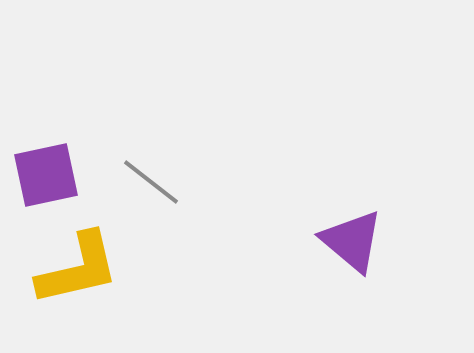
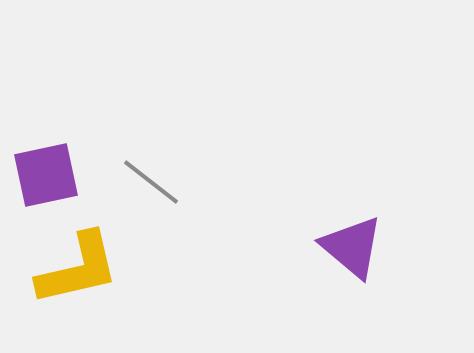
purple triangle: moved 6 px down
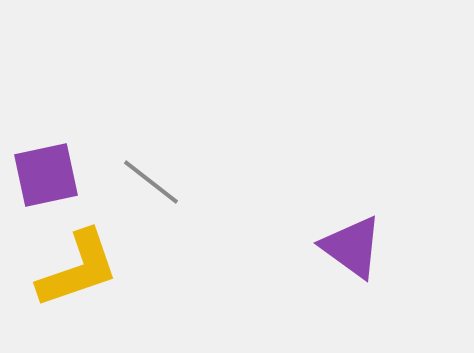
purple triangle: rotated 4 degrees counterclockwise
yellow L-shape: rotated 6 degrees counterclockwise
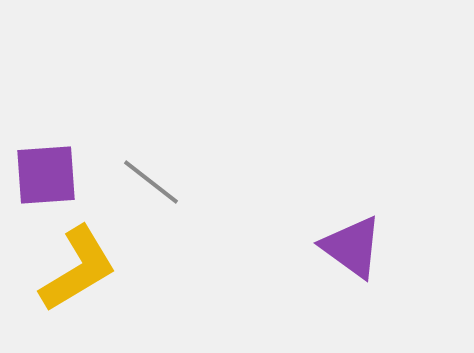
purple square: rotated 8 degrees clockwise
yellow L-shape: rotated 12 degrees counterclockwise
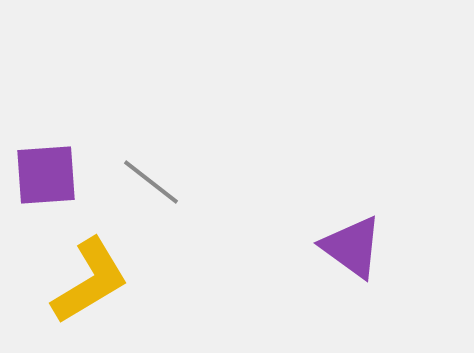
yellow L-shape: moved 12 px right, 12 px down
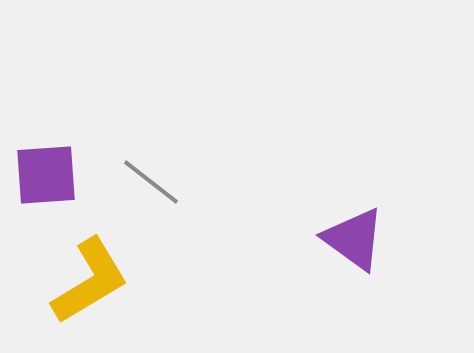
purple triangle: moved 2 px right, 8 px up
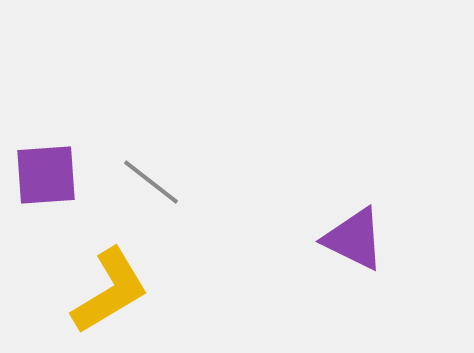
purple triangle: rotated 10 degrees counterclockwise
yellow L-shape: moved 20 px right, 10 px down
